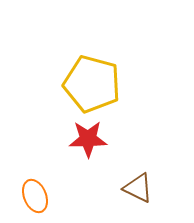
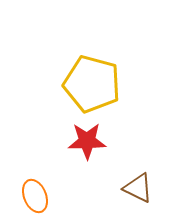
red star: moved 1 px left, 2 px down
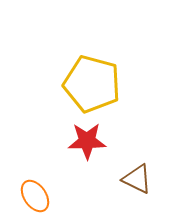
brown triangle: moved 1 px left, 9 px up
orange ellipse: rotated 12 degrees counterclockwise
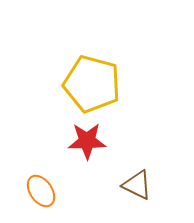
brown triangle: moved 6 px down
orange ellipse: moved 6 px right, 5 px up
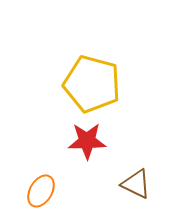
brown triangle: moved 1 px left, 1 px up
orange ellipse: rotated 64 degrees clockwise
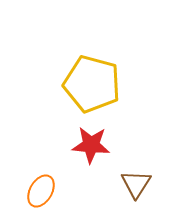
red star: moved 4 px right, 4 px down; rotated 6 degrees clockwise
brown triangle: rotated 36 degrees clockwise
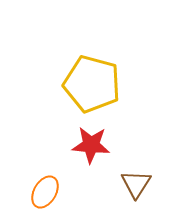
orange ellipse: moved 4 px right, 1 px down
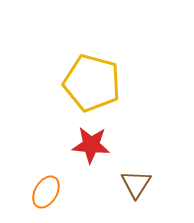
yellow pentagon: moved 1 px up
orange ellipse: moved 1 px right
